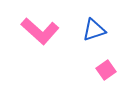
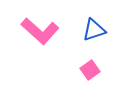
pink square: moved 16 px left
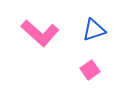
pink L-shape: moved 2 px down
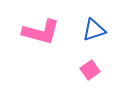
pink L-shape: moved 1 px right, 1 px up; rotated 27 degrees counterclockwise
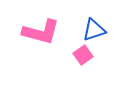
pink square: moved 7 px left, 15 px up
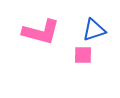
pink square: rotated 36 degrees clockwise
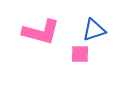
pink square: moved 3 px left, 1 px up
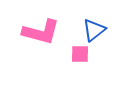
blue triangle: rotated 20 degrees counterclockwise
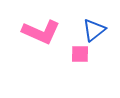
pink L-shape: rotated 9 degrees clockwise
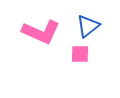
blue triangle: moved 6 px left, 4 px up
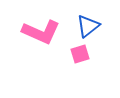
pink square: rotated 18 degrees counterclockwise
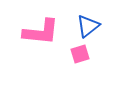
pink L-shape: rotated 18 degrees counterclockwise
